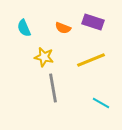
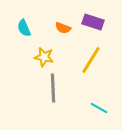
yellow line: rotated 36 degrees counterclockwise
gray line: rotated 8 degrees clockwise
cyan line: moved 2 px left, 5 px down
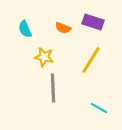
cyan semicircle: moved 1 px right, 1 px down
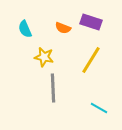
purple rectangle: moved 2 px left
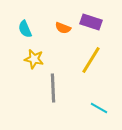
yellow star: moved 10 px left, 2 px down
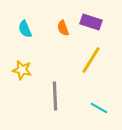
orange semicircle: rotated 49 degrees clockwise
yellow star: moved 12 px left, 11 px down
gray line: moved 2 px right, 8 px down
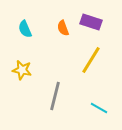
gray line: rotated 16 degrees clockwise
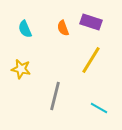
yellow star: moved 1 px left, 1 px up
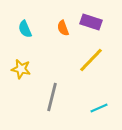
yellow line: rotated 12 degrees clockwise
gray line: moved 3 px left, 1 px down
cyan line: rotated 54 degrees counterclockwise
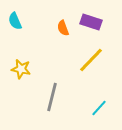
cyan semicircle: moved 10 px left, 8 px up
cyan line: rotated 24 degrees counterclockwise
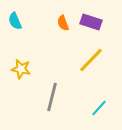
orange semicircle: moved 5 px up
